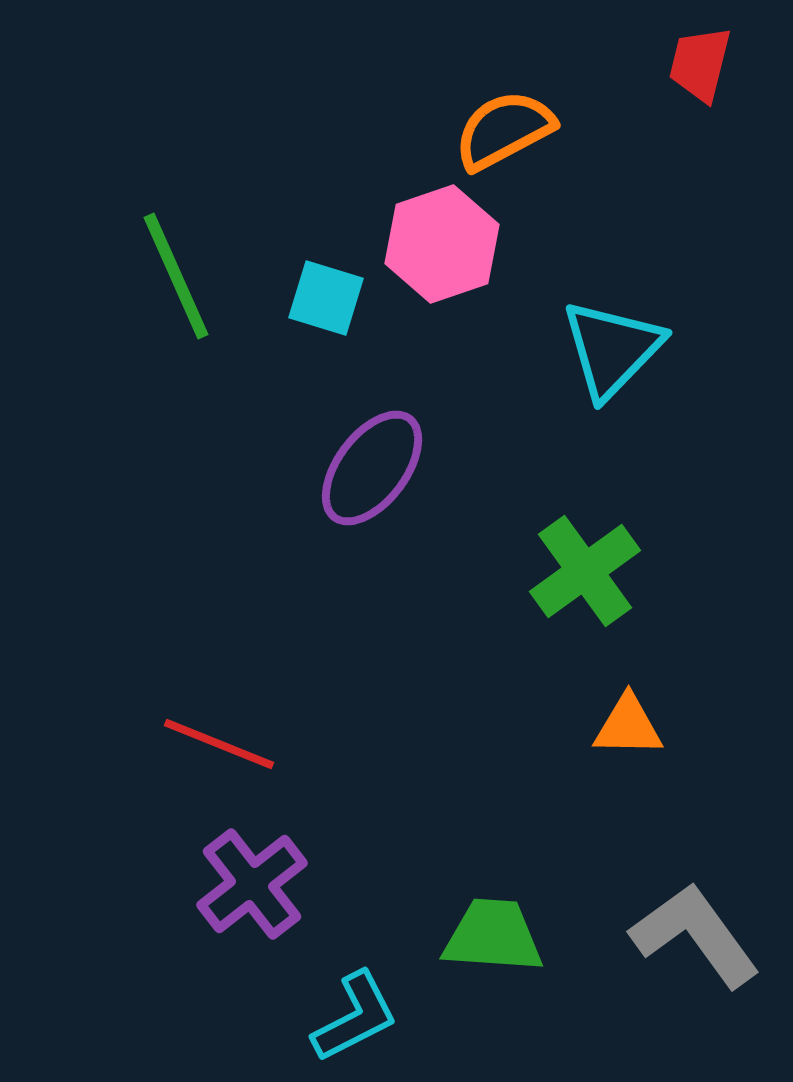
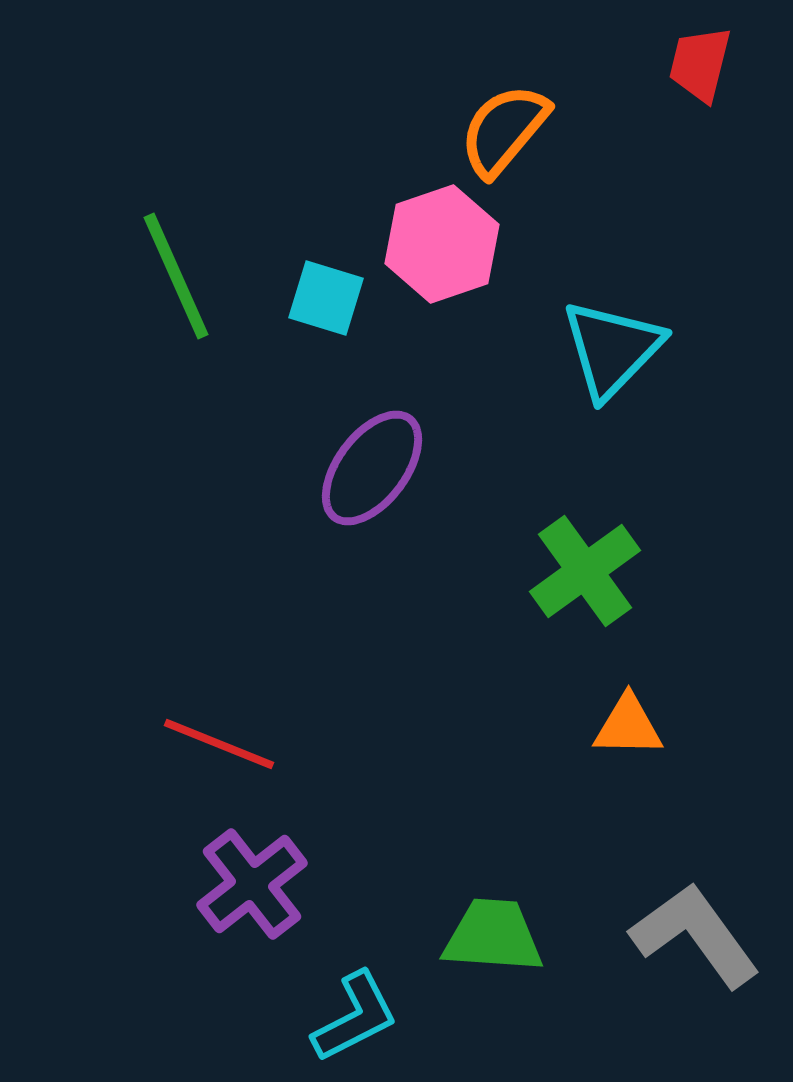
orange semicircle: rotated 22 degrees counterclockwise
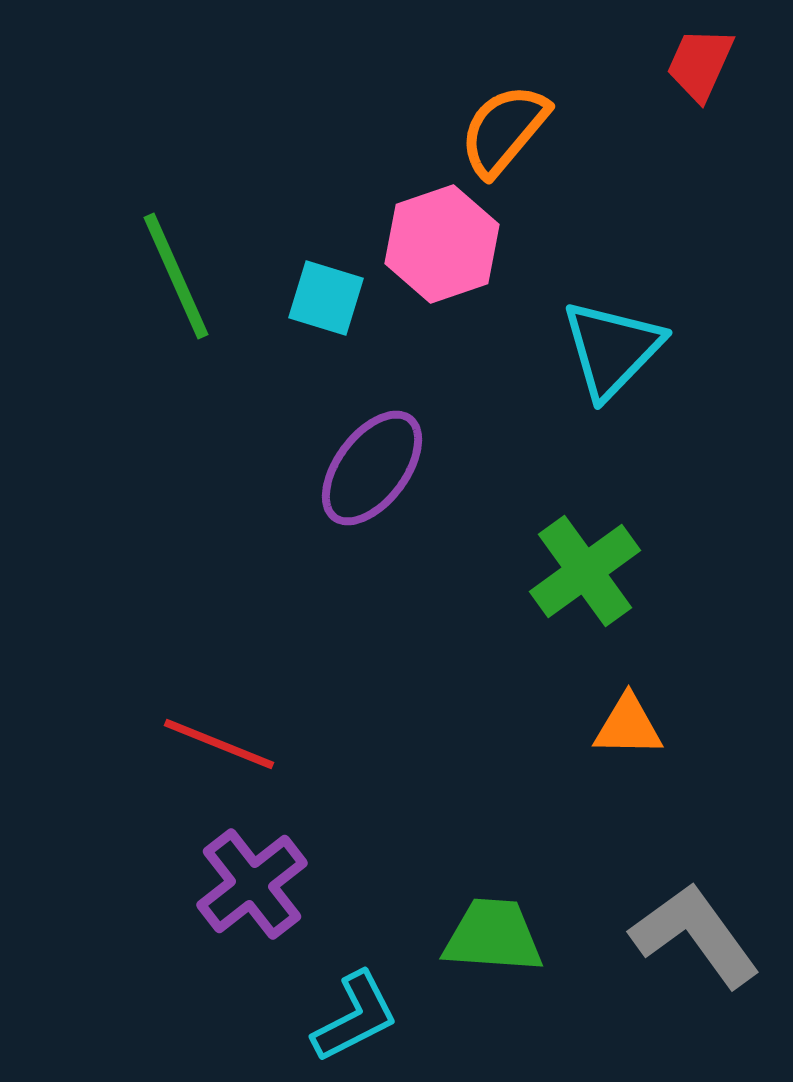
red trapezoid: rotated 10 degrees clockwise
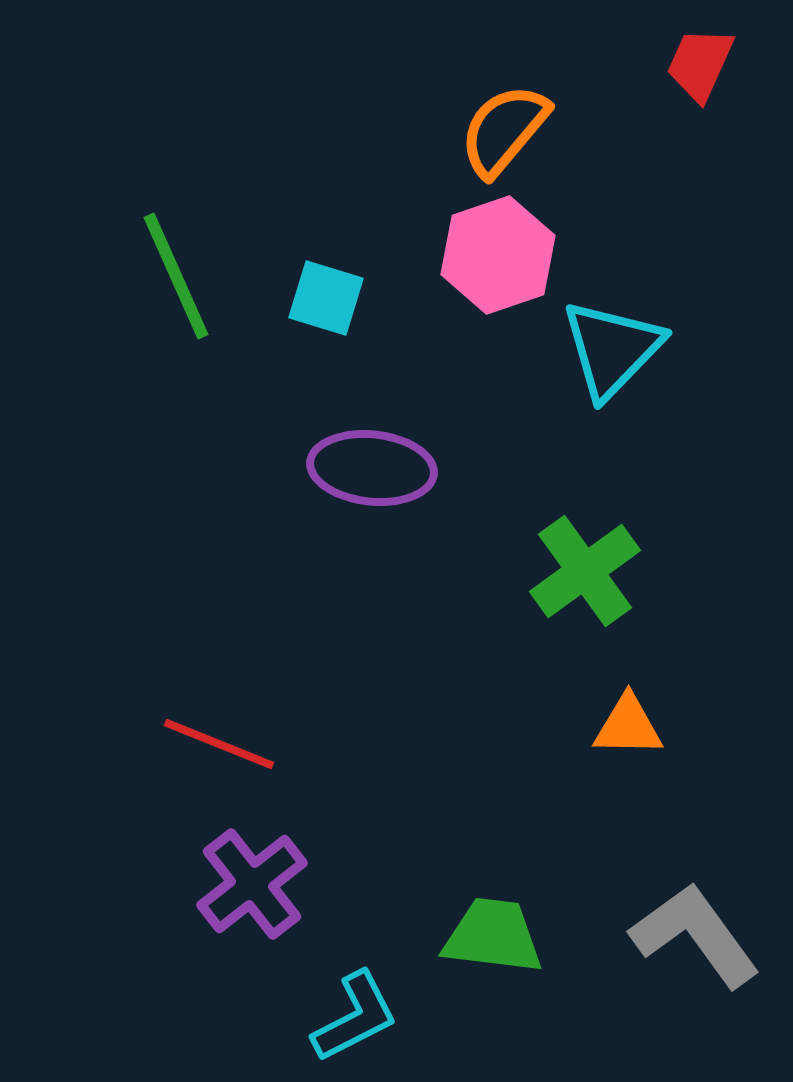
pink hexagon: moved 56 px right, 11 px down
purple ellipse: rotated 59 degrees clockwise
green trapezoid: rotated 3 degrees clockwise
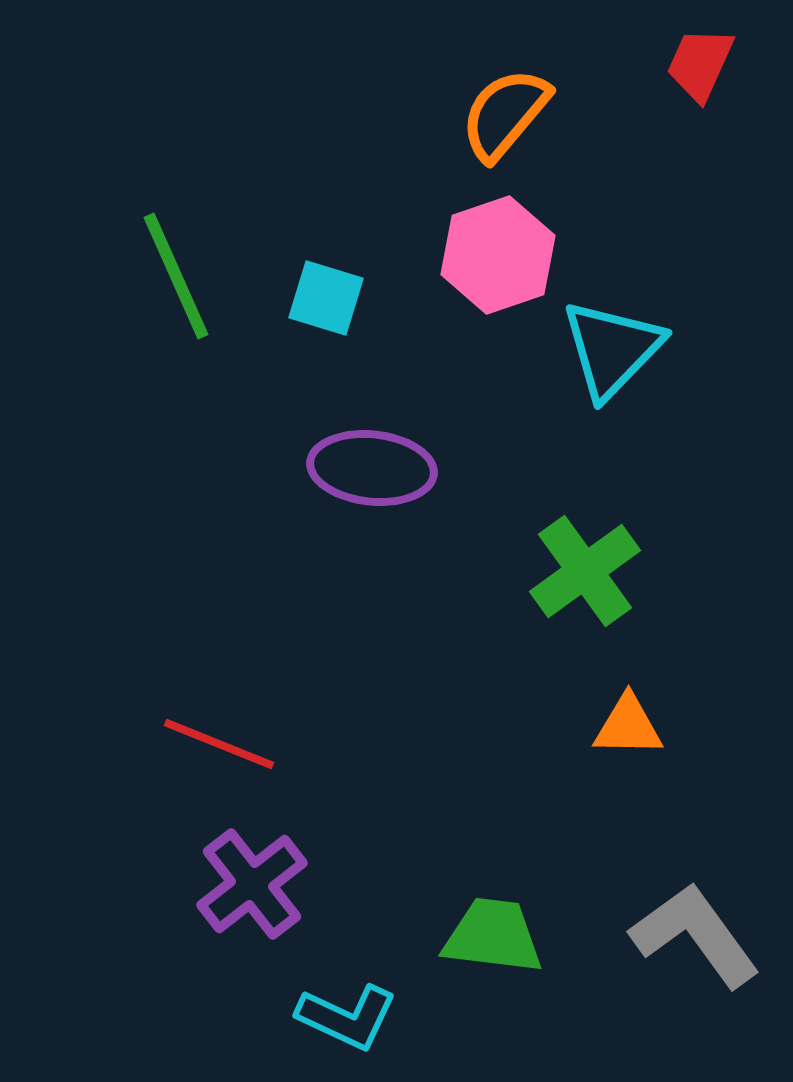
orange semicircle: moved 1 px right, 16 px up
cyan L-shape: moved 8 px left; rotated 52 degrees clockwise
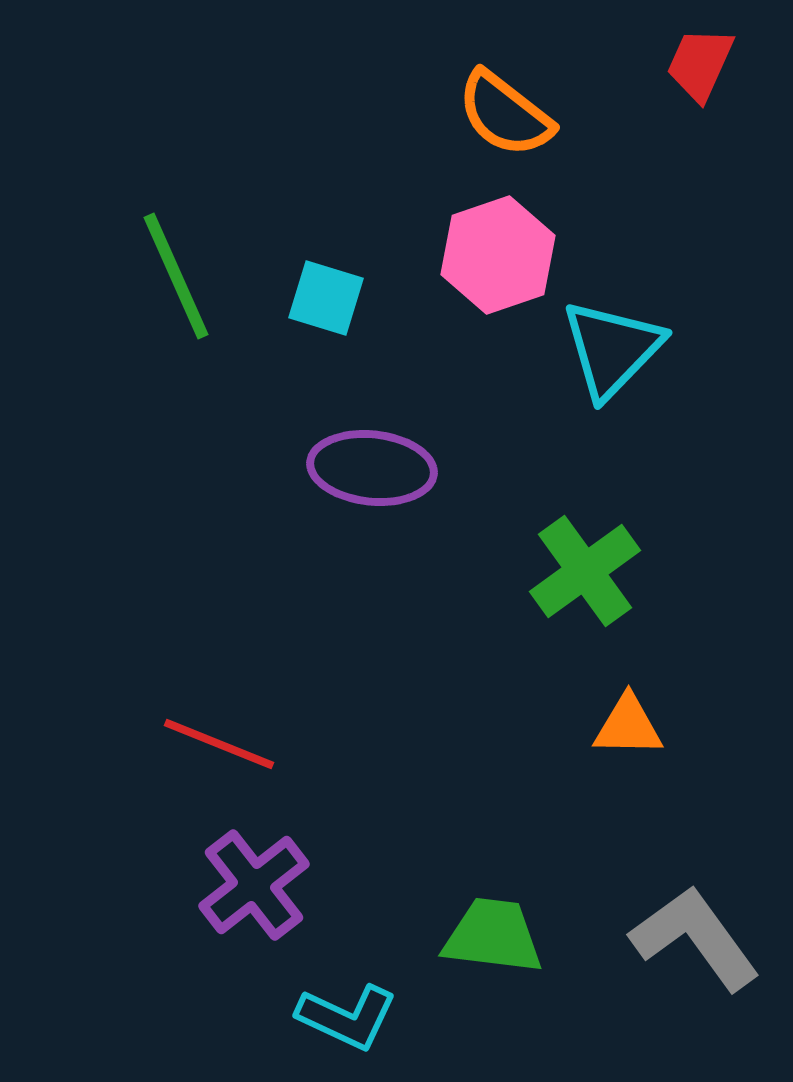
orange semicircle: rotated 92 degrees counterclockwise
purple cross: moved 2 px right, 1 px down
gray L-shape: moved 3 px down
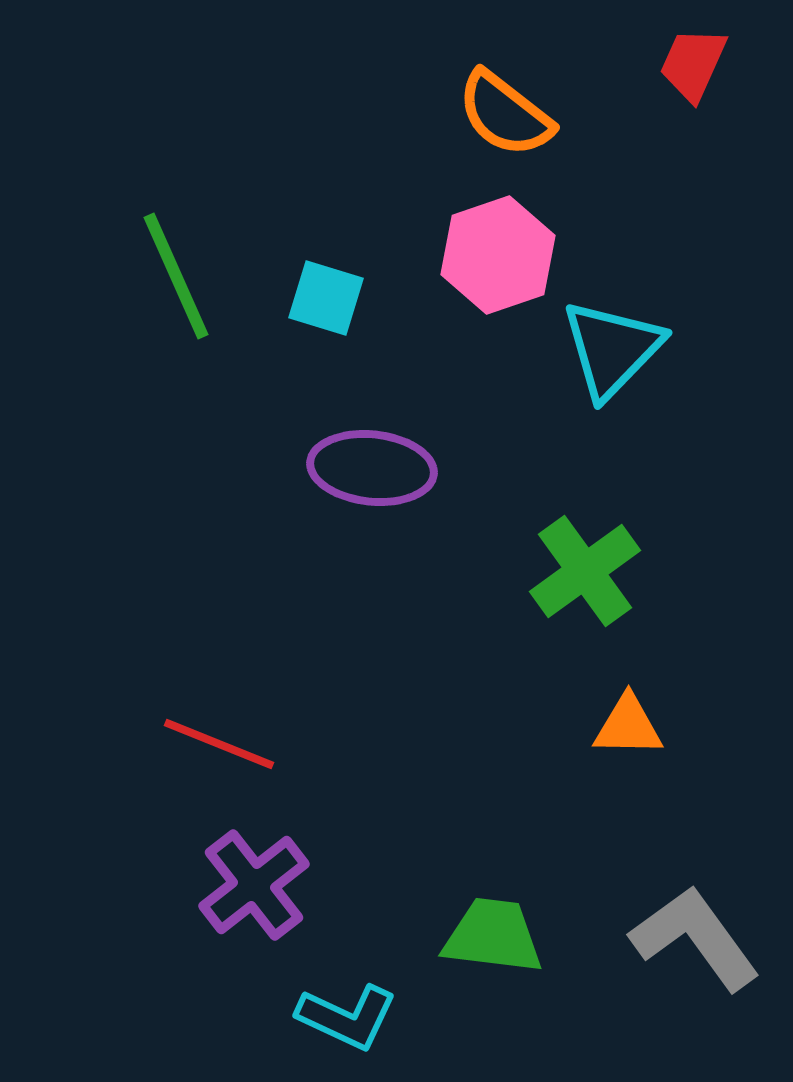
red trapezoid: moved 7 px left
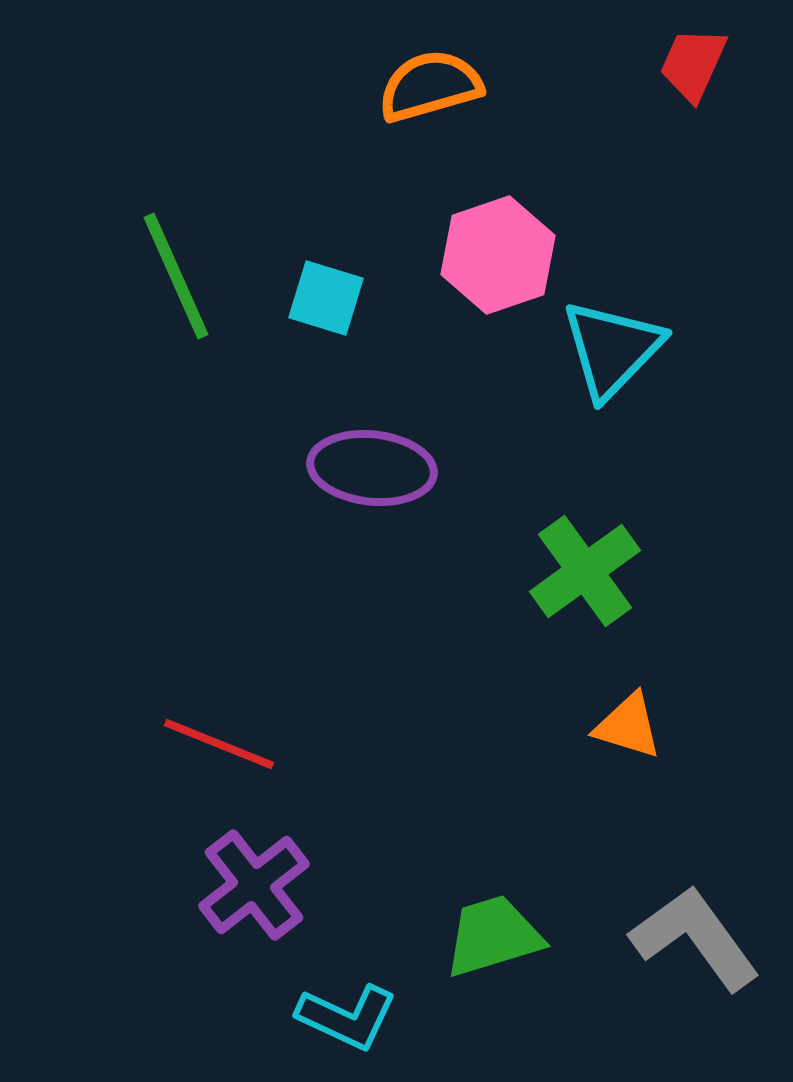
orange semicircle: moved 75 px left, 28 px up; rotated 126 degrees clockwise
orange triangle: rotated 16 degrees clockwise
green trapezoid: rotated 24 degrees counterclockwise
